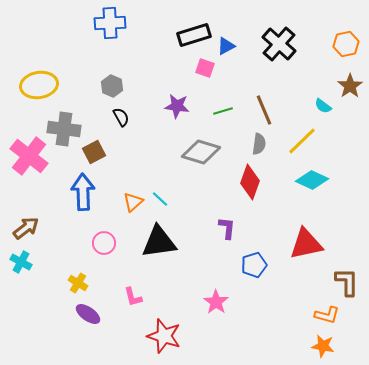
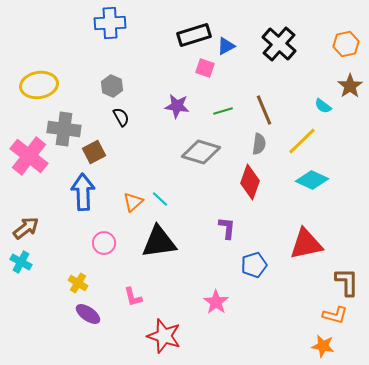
orange L-shape: moved 8 px right
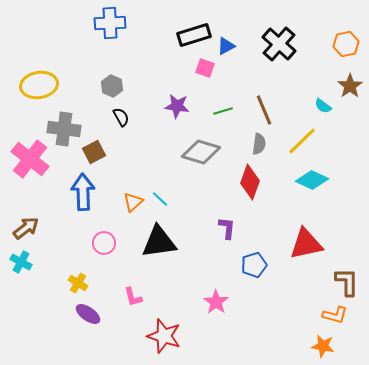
pink cross: moved 1 px right, 3 px down
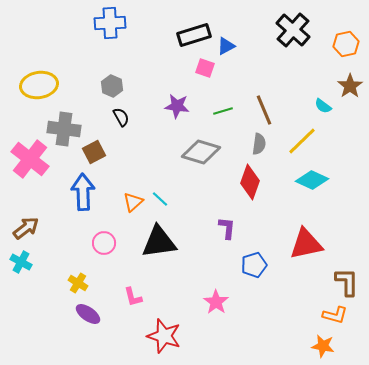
black cross: moved 14 px right, 14 px up
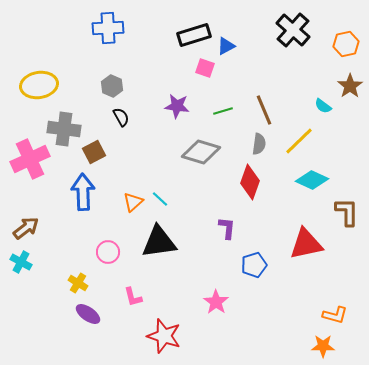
blue cross: moved 2 px left, 5 px down
yellow line: moved 3 px left
pink cross: rotated 27 degrees clockwise
pink circle: moved 4 px right, 9 px down
brown L-shape: moved 70 px up
orange star: rotated 10 degrees counterclockwise
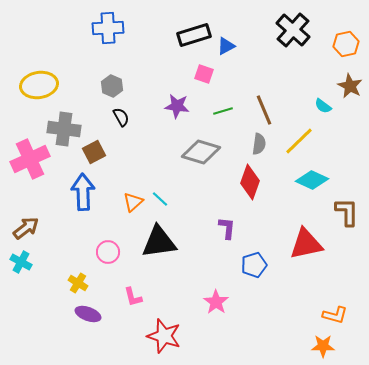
pink square: moved 1 px left, 6 px down
brown star: rotated 10 degrees counterclockwise
purple ellipse: rotated 15 degrees counterclockwise
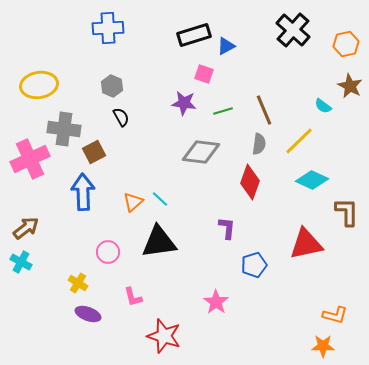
purple star: moved 7 px right, 3 px up
gray diamond: rotated 9 degrees counterclockwise
